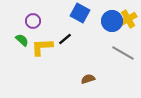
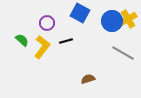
purple circle: moved 14 px right, 2 px down
black line: moved 1 px right, 2 px down; rotated 24 degrees clockwise
yellow L-shape: rotated 130 degrees clockwise
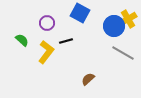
blue circle: moved 2 px right, 5 px down
yellow L-shape: moved 4 px right, 5 px down
brown semicircle: rotated 24 degrees counterclockwise
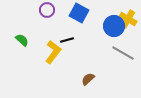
blue square: moved 1 px left
yellow cross: rotated 30 degrees counterclockwise
purple circle: moved 13 px up
black line: moved 1 px right, 1 px up
yellow L-shape: moved 7 px right
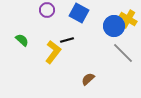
gray line: rotated 15 degrees clockwise
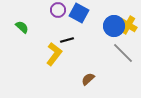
purple circle: moved 11 px right
yellow cross: moved 6 px down
green semicircle: moved 13 px up
yellow L-shape: moved 1 px right, 2 px down
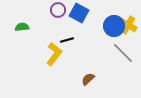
green semicircle: rotated 48 degrees counterclockwise
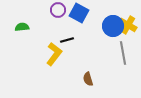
blue circle: moved 1 px left
gray line: rotated 35 degrees clockwise
brown semicircle: rotated 64 degrees counterclockwise
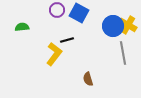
purple circle: moved 1 px left
